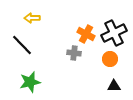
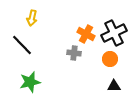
yellow arrow: rotated 77 degrees counterclockwise
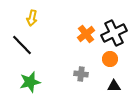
orange cross: rotated 24 degrees clockwise
gray cross: moved 7 px right, 21 px down
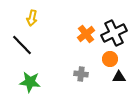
green star: rotated 20 degrees clockwise
black triangle: moved 5 px right, 9 px up
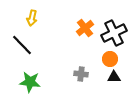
orange cross: moved 1 px left, 6 px up
black triangle: moved 5 px left
